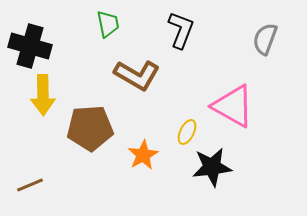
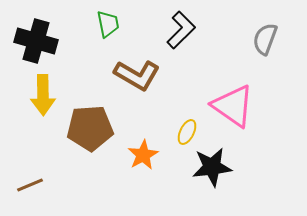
black L-shape: rotated 24 degrees clockwise
black cross: moved 6 px right, 5 px up
pink triangle: rotated 6 degrees clockwise
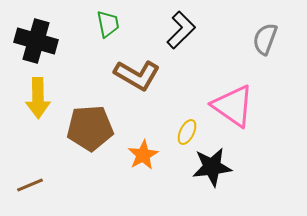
yellow arrow: moved 5 px left, 3 px down
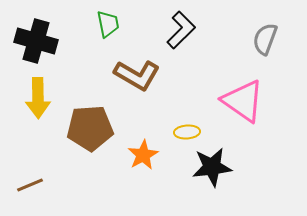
pink triangle: moved 10 px right, 5 px up
yellow ellipse: rotated 60 degrees clockwise
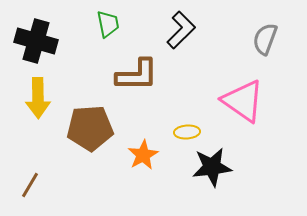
brown L-shape: rotated 30 degrees counterclockwise
brown line: rotated 36 degrees counterclockwise
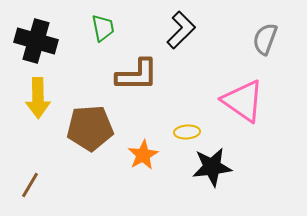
green trapezoid: moved 5 px left, 4 px down
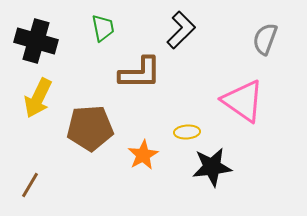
brown L-shape: moved 3 px right, 2 px up
yellow arrow: rotated 27 degrees clockwise
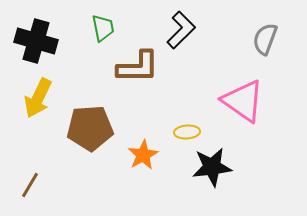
brown L-shape: moved 2 px left, 6 px up
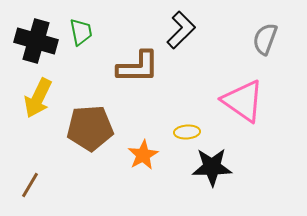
green trapezoid: moved 22 px left, 4 px down
black star: rotated 6 degrees clockwise
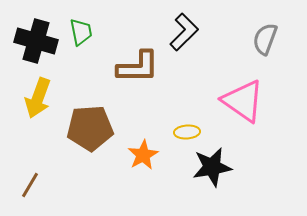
black L-shape: moved 3 px right, 2 px down
yellow arrow: rotated 6 degrees counterclockwise
black star: rotated 9 degrees counterclockwise
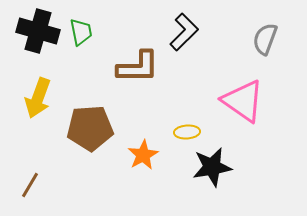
black cross: moved 2 px right, 10 px up
